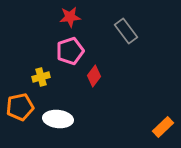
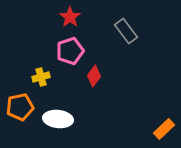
red star: rotated 30 degrees counterclockwise
orange rectangle: moved 1 px right, 2 px down
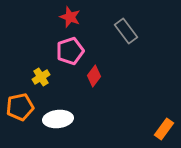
red star: rotated 15 degrees counterclockwise
yellow cross: rotated 18 degrees counterclockwise
white ellipse: rotated 12 degrees counterclockwise
orange rectangle: rotated 10 degrees counterclockwise
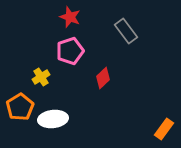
red diamond: moved 9 px right, 2 px down; rotated 10 degrees clockwise
orange pentagon: rotated 20 degrees counterclockwise
white ellipse: moved 5 px left
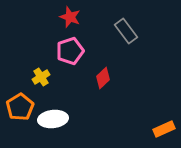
orange rectangle: rotated 30 degrees clockwise
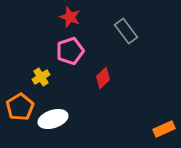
white ellipse: rotated 12 degrees counterclockwise
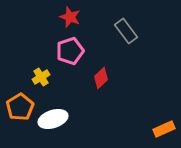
red diamond: moved 2 px left
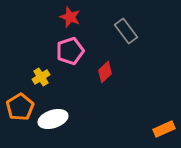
red diamond: moved 4 px right, 6 px up
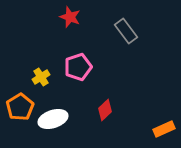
pink pentagon: moved 8 px right, 16 px down
red diamond: moved 38 px down
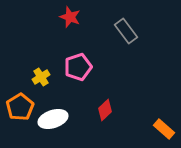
orange rectangle: rotated 65 degrees clockwise
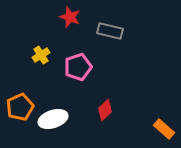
gray rectangle: moved 16 px left; rotated 40 degrees counterclockwise
yellow cross: moved 22 px up
orange pentagon: rotated 8 degrees clockwise
